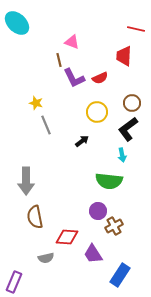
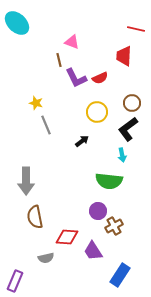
purple L-shape: moved 2 px right
purple trapezoid: moved 3 px up
purple rectangle: moved 1 px right, 1 px up
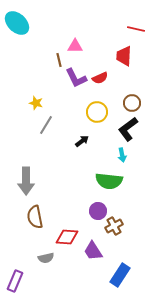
pink triangle: moved 3 px right, 4 px down; rotated 21 degrees counterclockwise
gray line: rotated 54 degrees clockwise
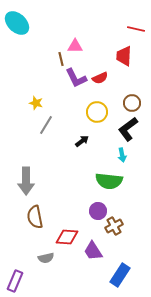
brown line: moved 2 px right, 1 px up
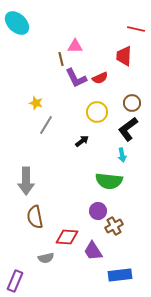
blue rectangle: rotated 50 degrees clockwise
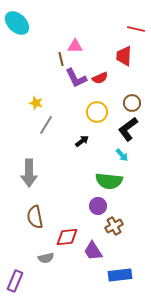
cyan arrow: rotated 32 degrees counterclockwise
gray arrow: moved 3 px right, 8 px up
purple circle: moved 5 px up
red diamond: rotated 10 degrees counterclockwise
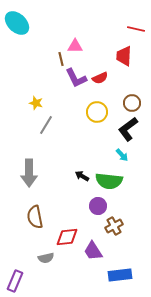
black arrow: moved 35 px down; rotated 112 degrees counterclockwise
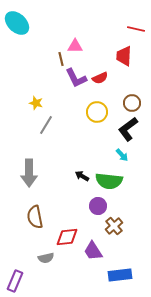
brown cross: rotated 12 degrees counterclockwise
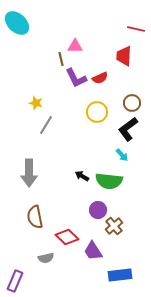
purple circle: moved 4 px down
red diamond: rotated 50 degrees clockwise
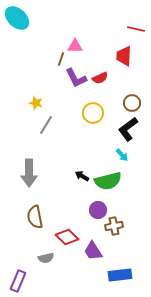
cyan ellipse: moved 5 px up
brown line: rotated 32 degrees clockwise
yellow circle: moved 4 px left, 1 px down
green semicircle: moved 1 px left; rotated 20 degrees counterclockwise
brown cross: rotated 30 degrees clockwise
purple rectangle: moved 3 px right
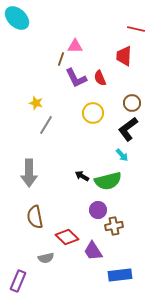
red semicircle: rotated 91 degrees clockwise
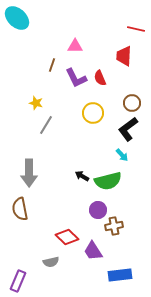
brown line: moved 9 px left, 6 px down
brown semicircle: moved 15 px left, 8 px up
gray semicircle: moved 5 px right, 4 px down
